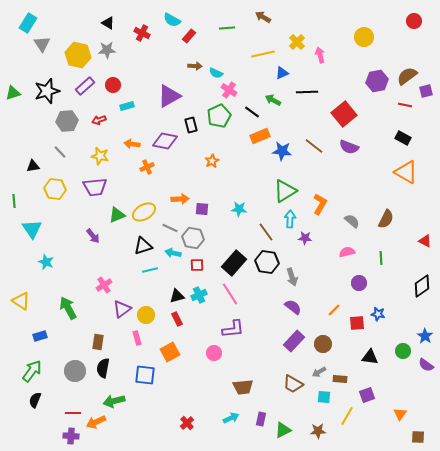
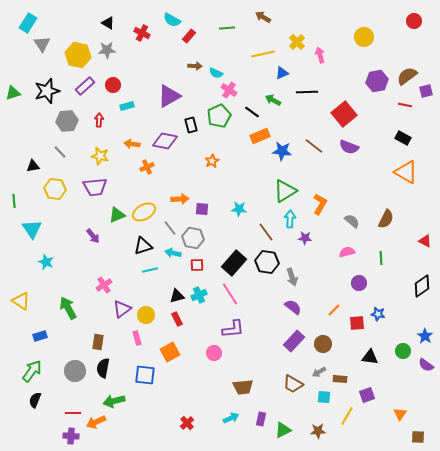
red arrow at (99, 120): rotated 112 degrees clockwise
gray line at (170, 228): rotated 28 degrees clockwise
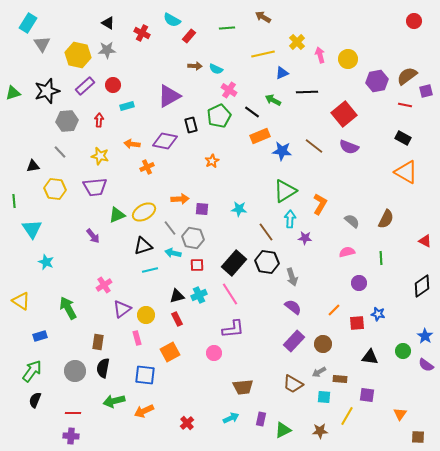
yellow circle at (364, 37): moved 16 px left, 22 px down
cyan semicircle at (216, 73): moved 4 px up
purple square at (367, 395): rotated 28 degrees clockwise
orange arrow at (96, 422): moved 48 px right, 11 px up
brown star at (318, 431): moved 2 px right
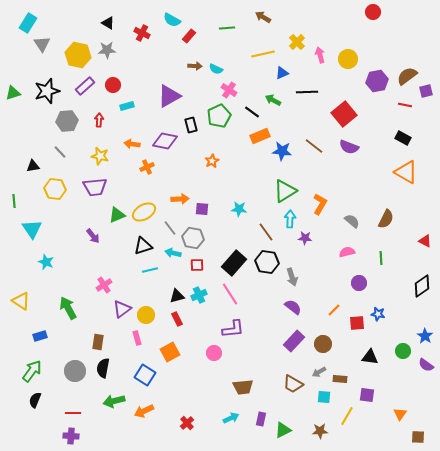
red circle at (414, 21): moved 41 px left, 9 px up
blue square at (145, 375): rotated 25 degrees clockwise
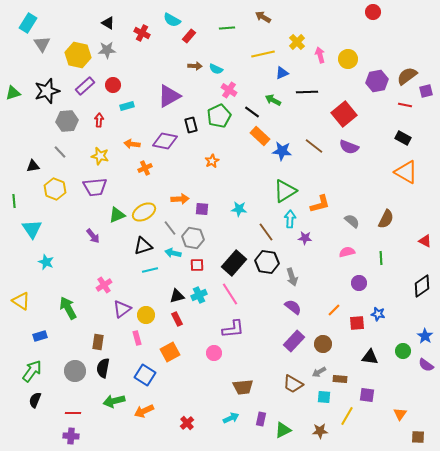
orange rectangle at (260, 136): rotated 66 degrees clockwise
orange cross at (147, 167): moved 2 px left, 1 px down
yellow hexagon at (55, 189): rotated 15 degrees clockwise
orange L-shape at (320, 204): rotated 45 degrees clockwise
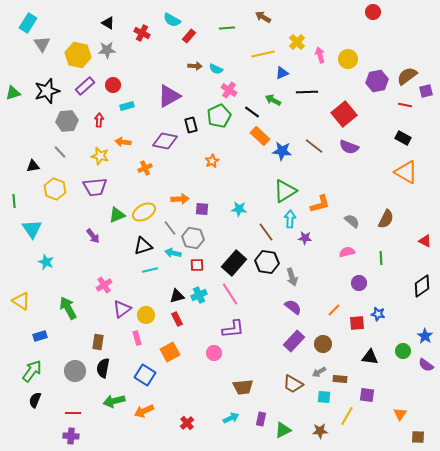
orange arrow at (132, 144): moved 9 px left, 2 px up
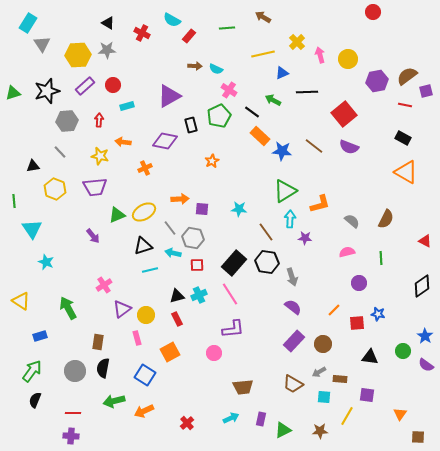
yellow hexagon at (78, 55): rotated 15 degrees counterclockwise
